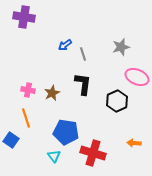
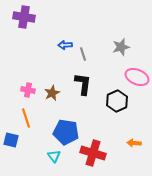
blue arrow: rotated 32 degrees clockwise
blue square: rotated 21 degrees counterclockwise
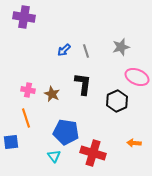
blue arrow: moved 1 px left, 5 px down; rotated 40 degrees counterclockwise
gray line: moved 3 px right, 3 px up
brown star: moved 1 px down; rotated 21 degrees counterclockwise
blue square: moved 2 px down; rotated 21 degrees counterclockwise
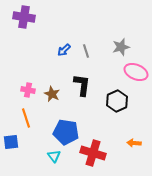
pink ellipse: moved 1 px left, 5 px up
black L-shape: moved 1 px left, 1 px down
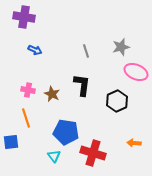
blue arrow: moved 29 px left; rotated 112 degrees counterclockwise
